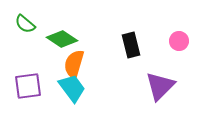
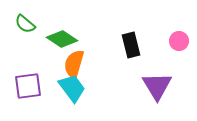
purple triangle: moved 3 px left; rotated 16 degrees counterclockwise
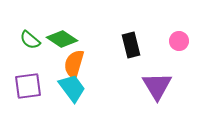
green semicircle: moved 5 px right, 16 px down
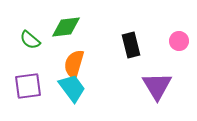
green diamond: moved 4 px right, 12 px up; rotated 40 degrees counterclockwise
